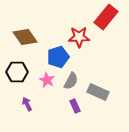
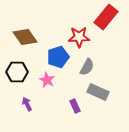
gray semicircle: moved 16 px right, 14 px up
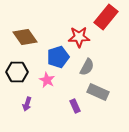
purple arrow: rotated 136 degrees counterclockwise
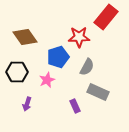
pink star: rotated 21 degrees clockwise
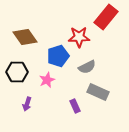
blue pentagon: moved 1 px up
gray semicircle: rotated 36 degrees clockwise
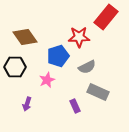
black hexagon: moved 2 px left, 5 px up
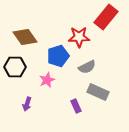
purple rectangle: moved 1 px right
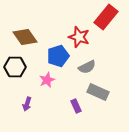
red star: rotated 20 degrees clockwise
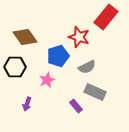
gray rectangle: moved 3 px left
purple rectangle: rotated 16 degrees counterclockwise
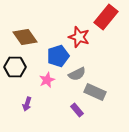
gray semicircle: moved 10 px left, 7 px down
purple rectangle: moved 1 px right, 4 px down
